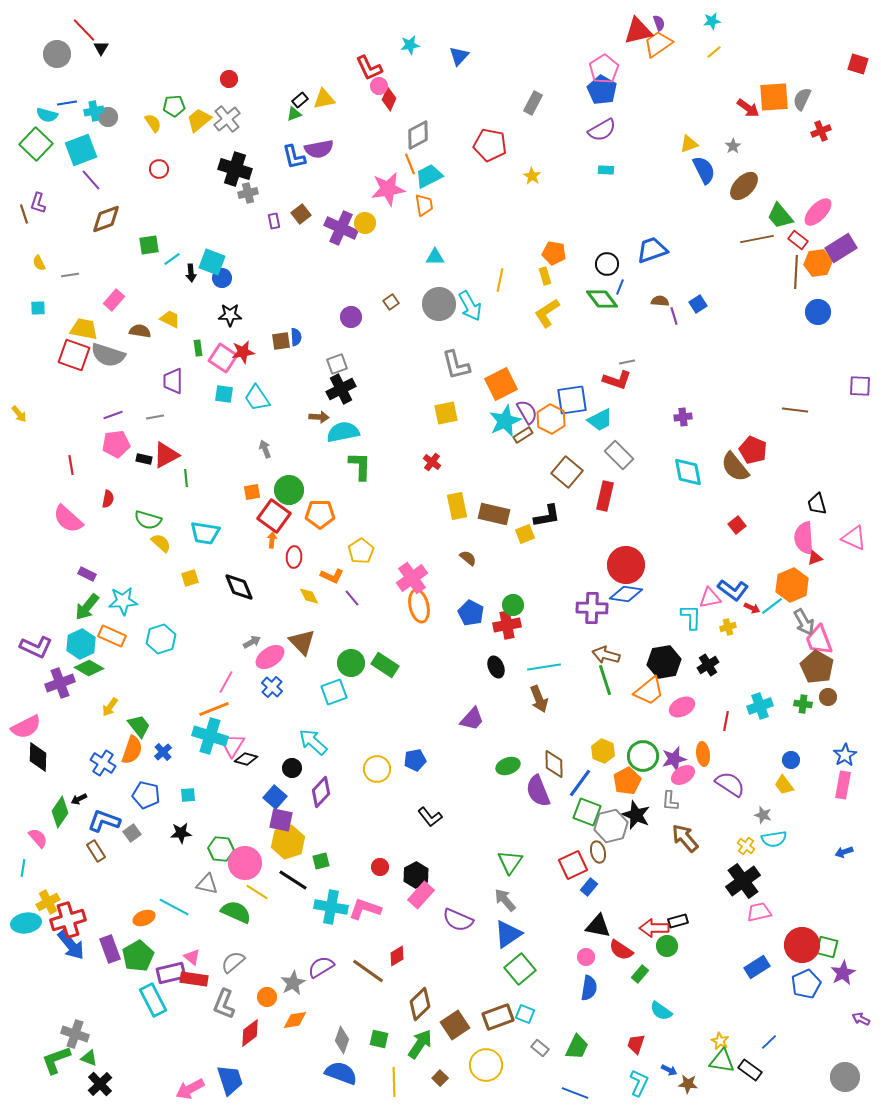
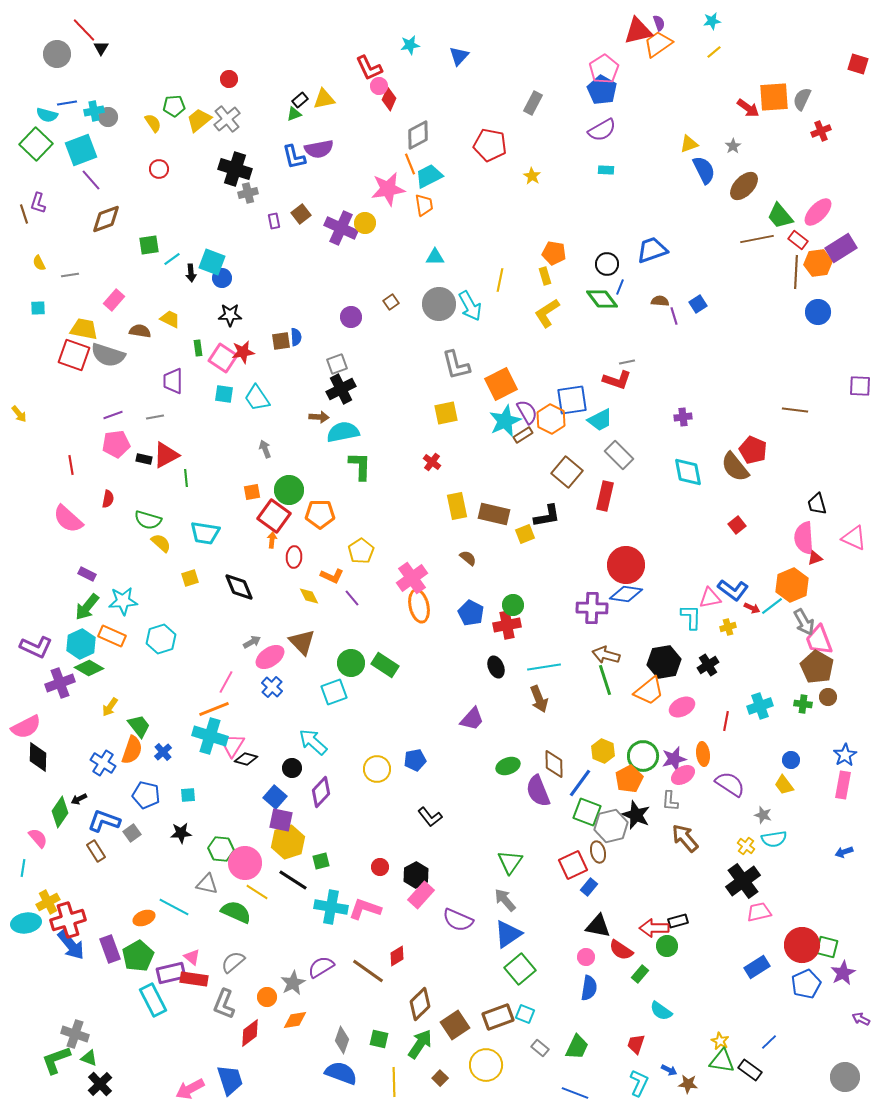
orange pentagon at (627, 781): moved 2 px right, 2 px up
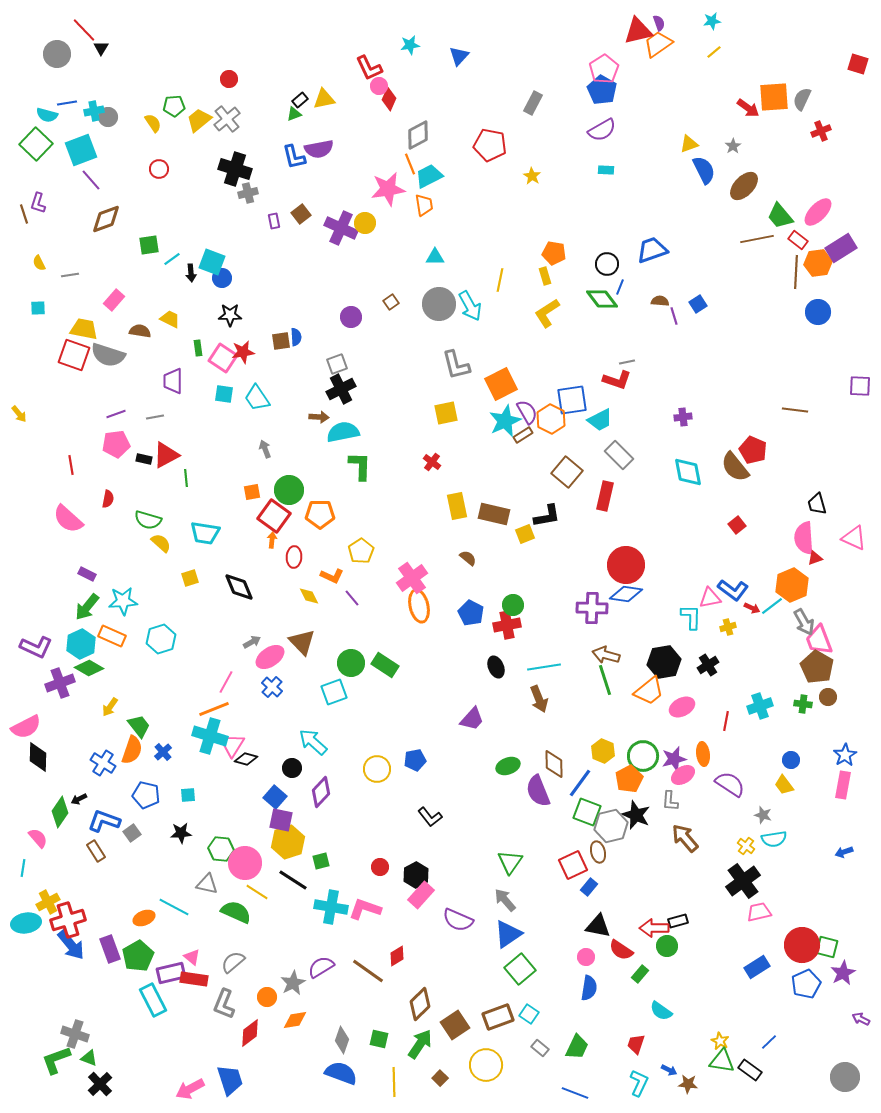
purple line at (113, 415): moved 3 px right, 1 px up
cyan square at (525, 1014): moved 4 px right; rotated 12 degrees clockwise
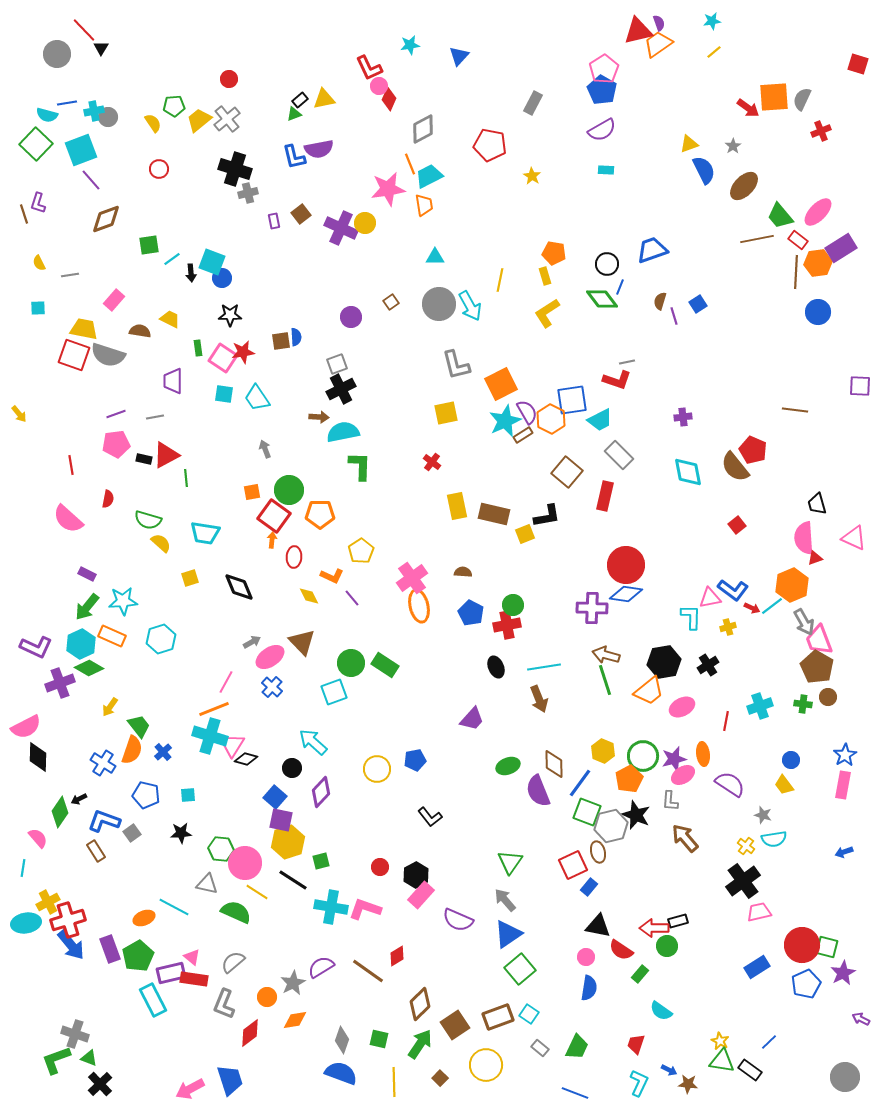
gray diamond at (418, 135): moved 5 px right, 6 px up
brown semicircle at (660, 301): rotated 78 degrees counterclockwise
brown semicircle at (468, 558): moved 5 px left, 14 px down; rotated 36 degrees counterclockwise
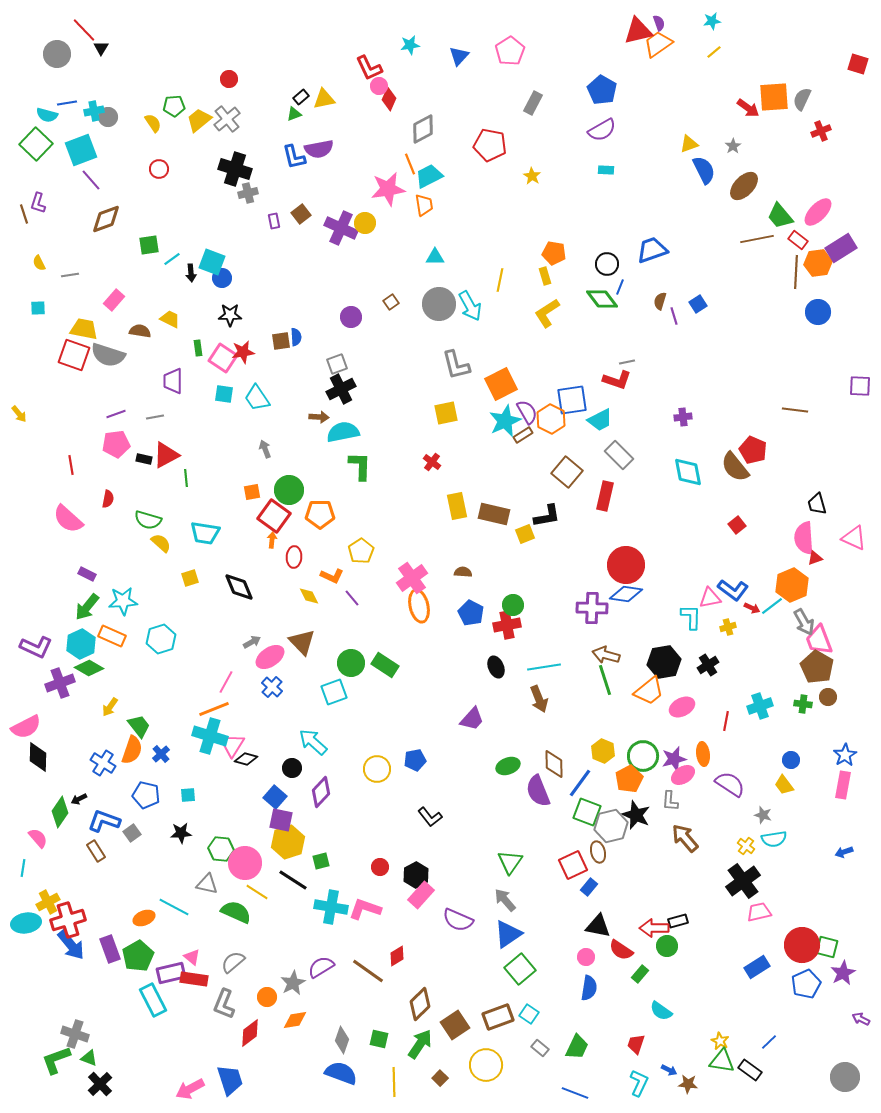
pink pentagon at (604, 69): moved 94 px left, 18 px up
black rectangle at (300, 100): moved 1 px right, 3 px up
blue cross at (163, 752): moved 2 px left, 2 px down
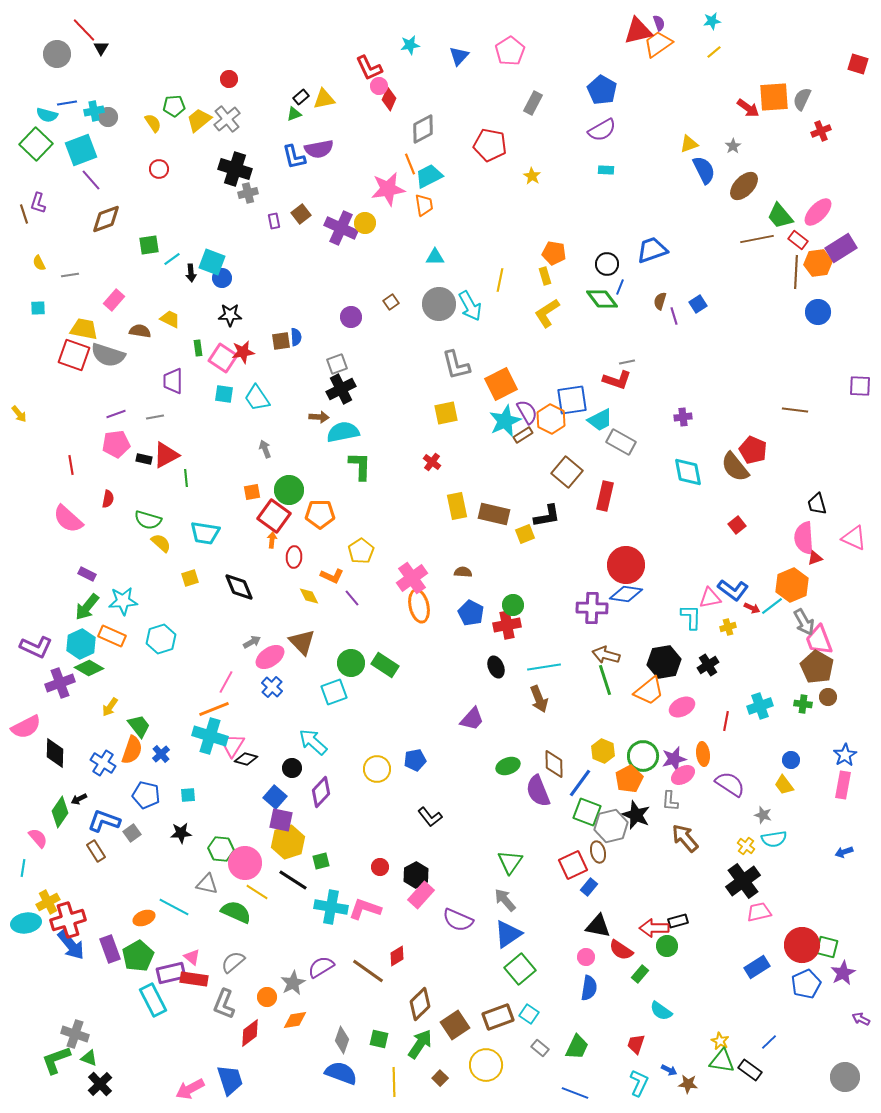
gray rectangle at (619, 455): moved 2 px right, 13 px up; rotated 16 degrees counterclockwise
black diamond at (38, 757): moved 17 px right, 4 px up
